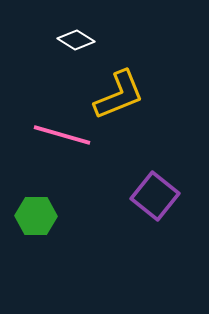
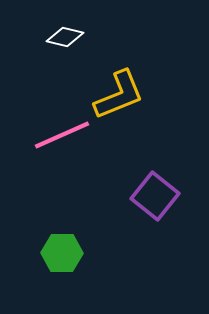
white diamond: moved 11 px left, 3 px up; rotated 18 degrees counterclockwise
pink line: rotated 40 degrees counterclockwise
green hexagon: moved 26 px right, 37 px down
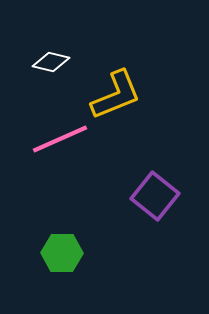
white diamond: moved 14 px left, 25 px down
yellow L-shape: moved 3 px left
pink line: moved 2 px left, 4 px down
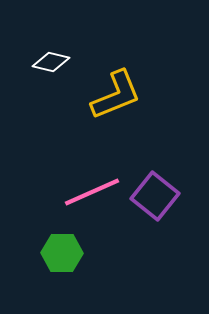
pink line: moved 32 px right, 53 px down
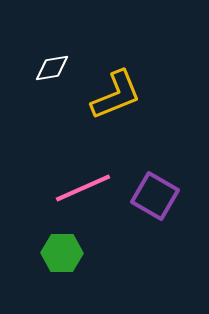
white diamond: moved 1 px right, 6 px down; rotated 24 degrees counterclockwise
pink line: moved 9 px left, 4 px up
purple square: rotated 9 degrees counterclockwise
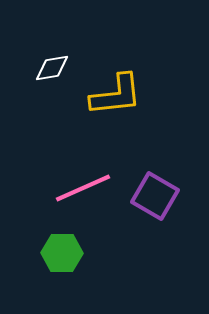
yellow L-shape: rotated 16 degrees clockwise
